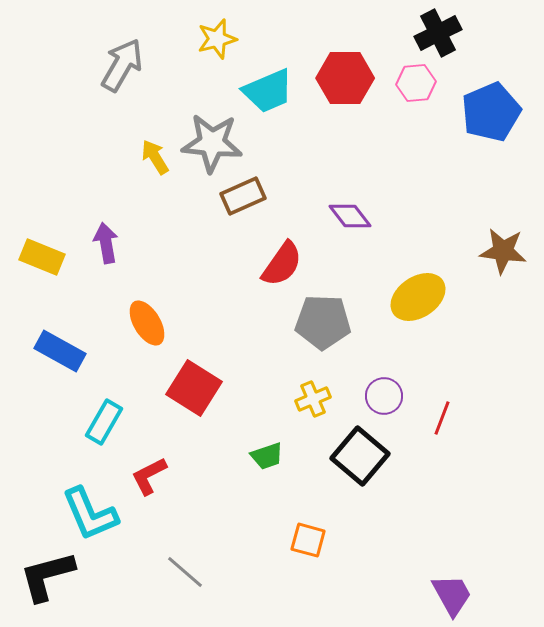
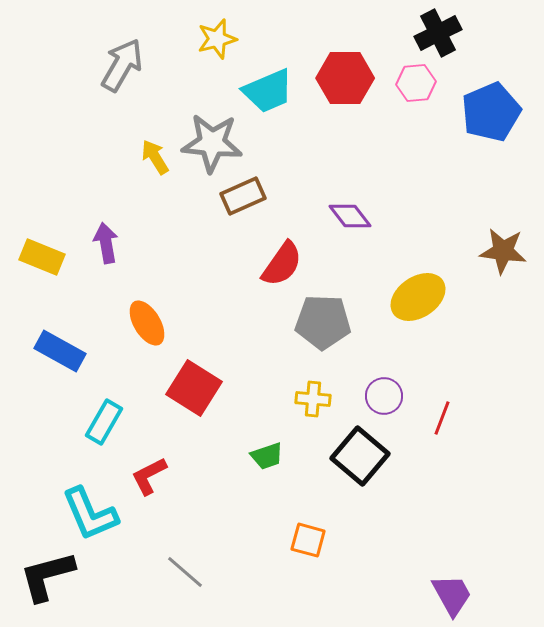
yellow cross: rotated 28 degrees clockwise
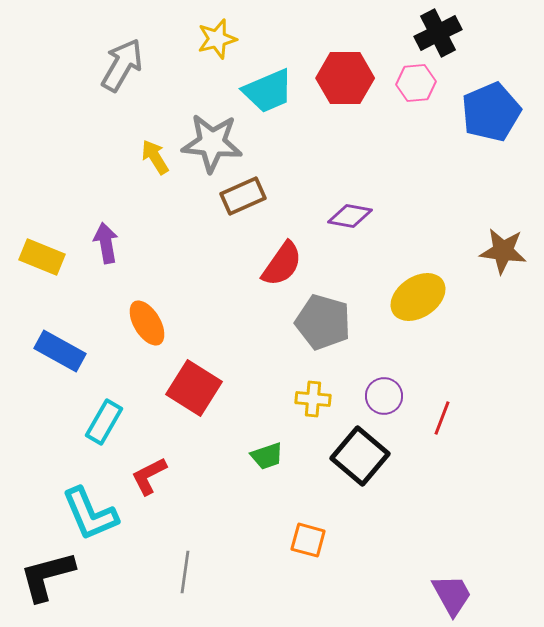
purple diamond: rotated 42 degrees counterclockwise
gray pentagon: rotated 14 degrees clockwise
gray line: rotated 57 degrees clockwise
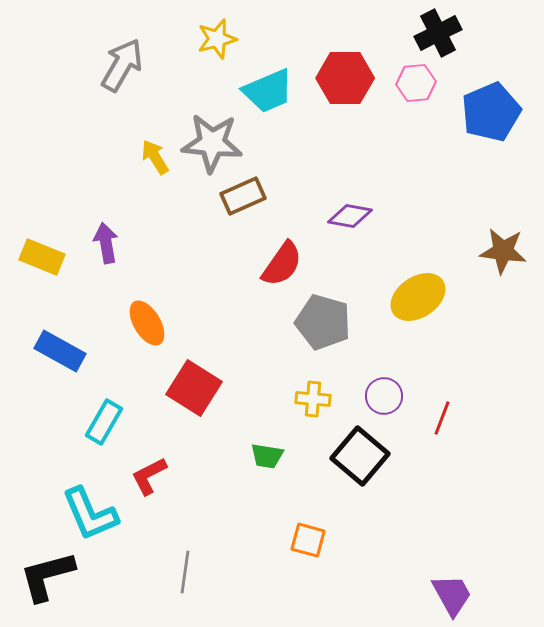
green trapezoid: rotated 28 degrees clockwise
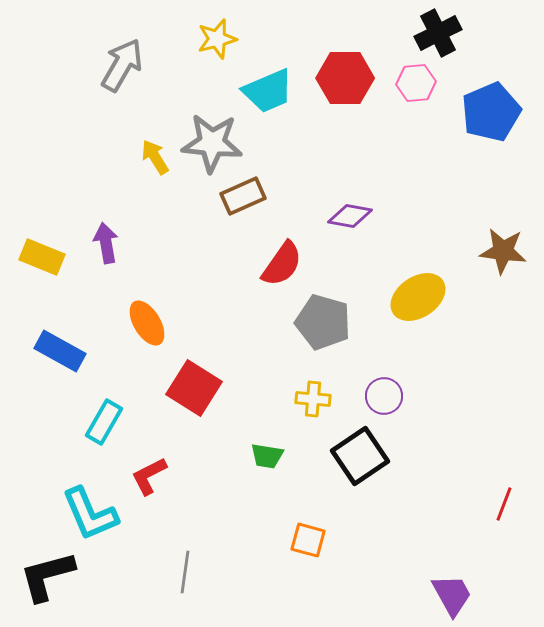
red line: moved 62 px right, 86 px down
black square: rotated 16 degrees clockwise
